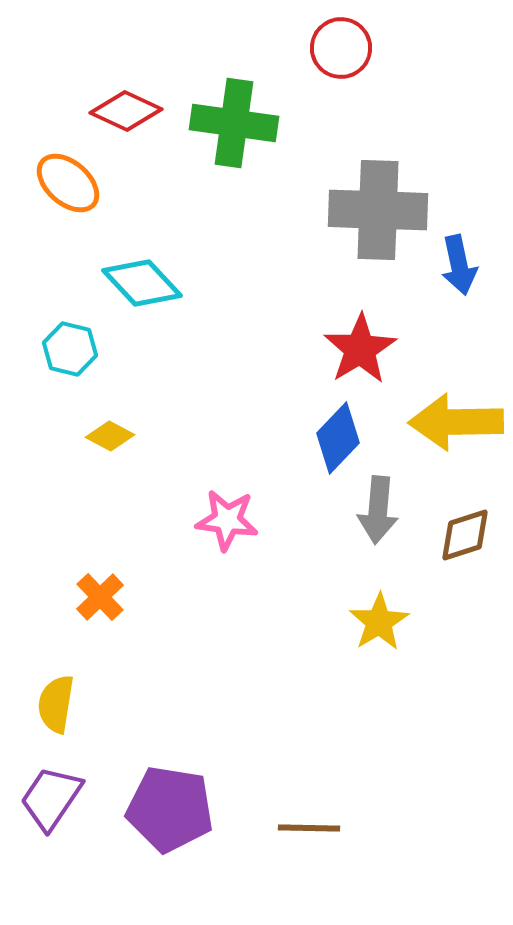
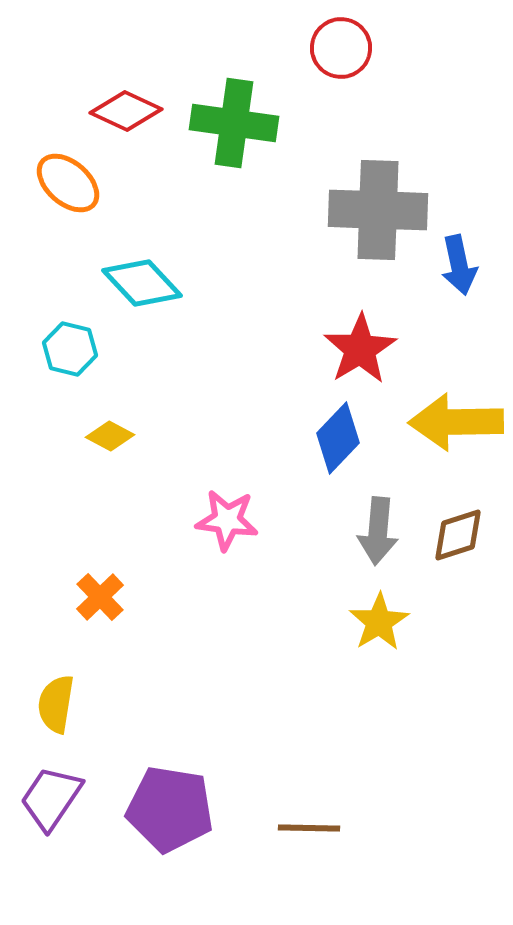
gray arrow: moved 21 px down
brown diamond: moved 7 px left
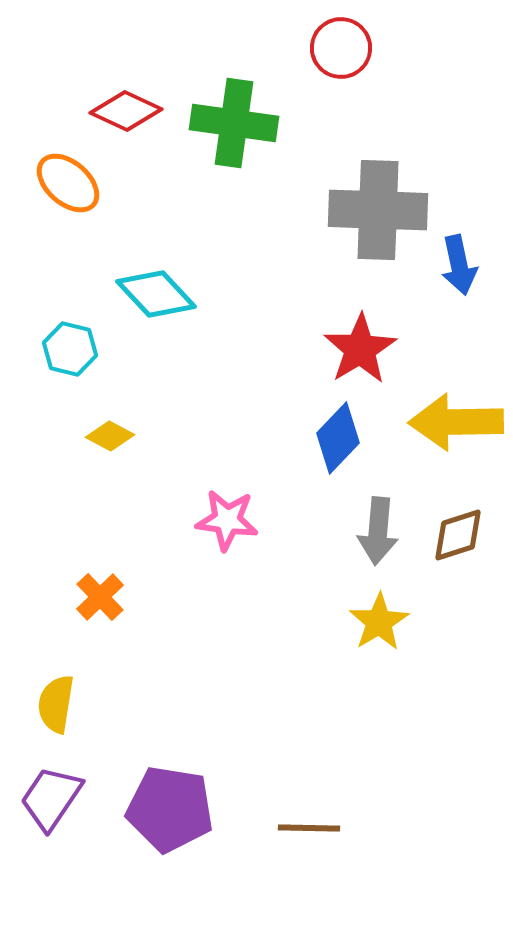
cyan diamond: moved 14 px right, 11 px down
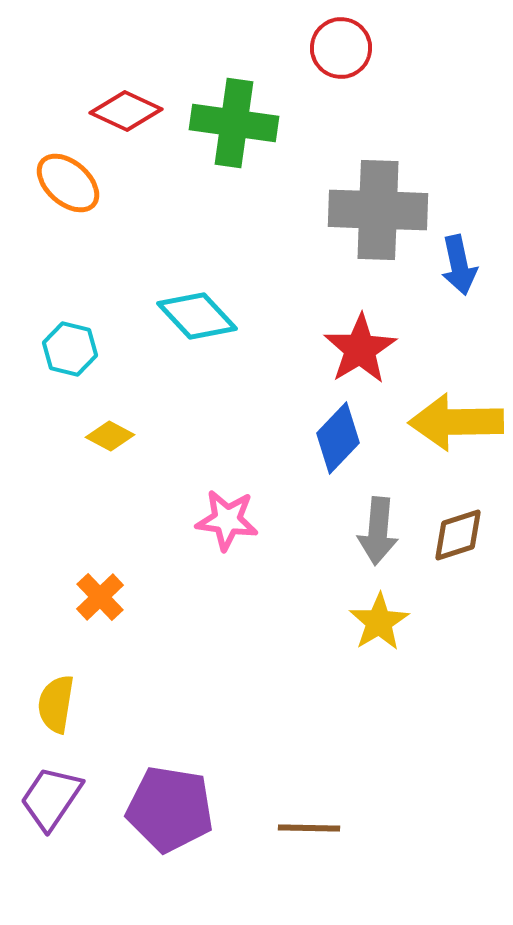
cyan diamond: moved 41 px right, 22 px down
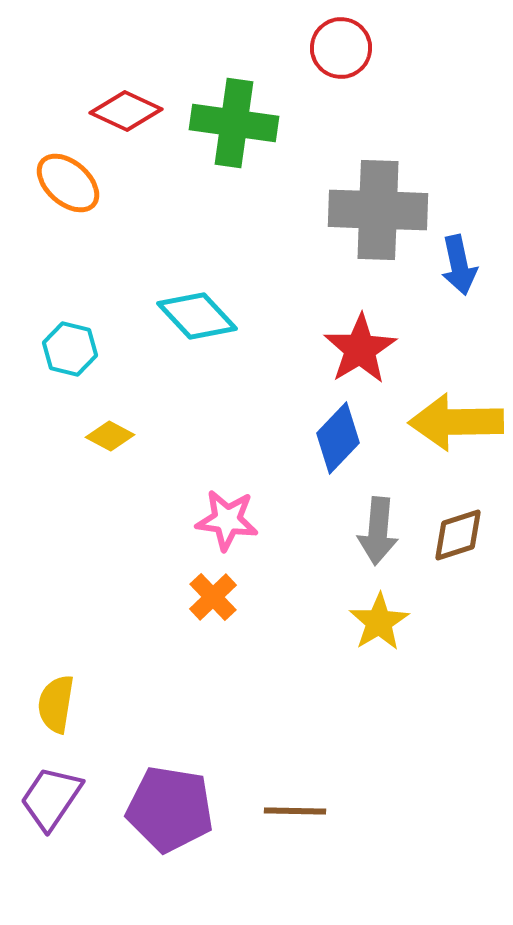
orange cross: moved 113 px right
brown line: moved 14 px left, 17 px up
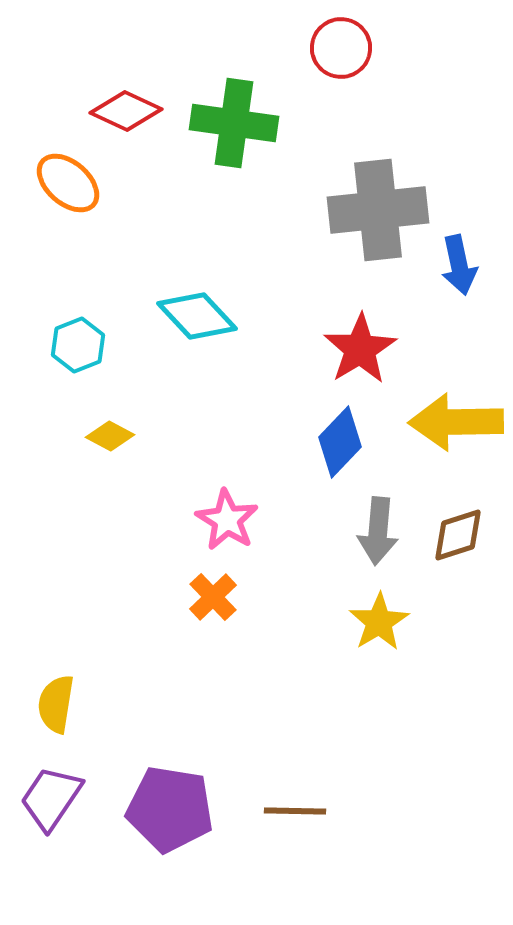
gray cross: rotated 8 degrees counterclockwise
cyan hexagon: moved 8 px right, 4 px up; rotated 24 degrees clockwise
blue diamond: moved 2 px right, 4 px down
pink star: rotated 24 degrees clockwise
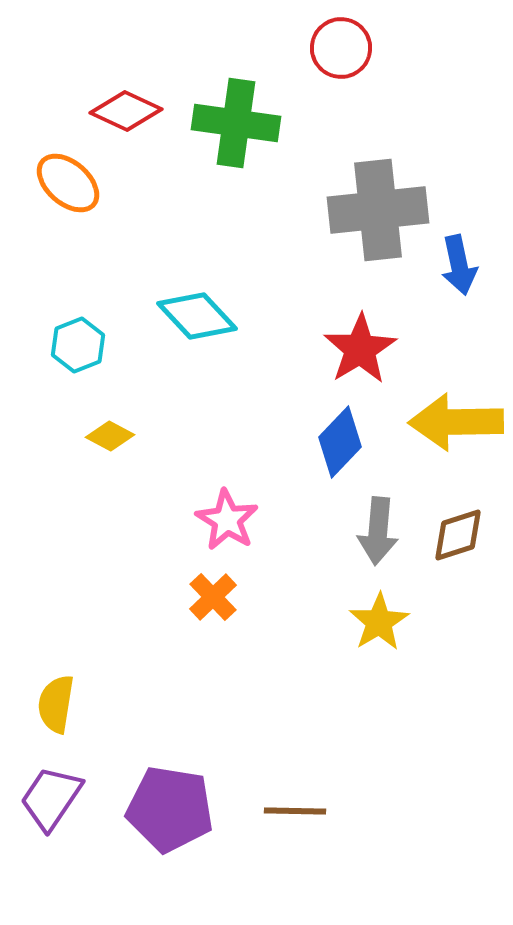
green cross: moved 2 px right
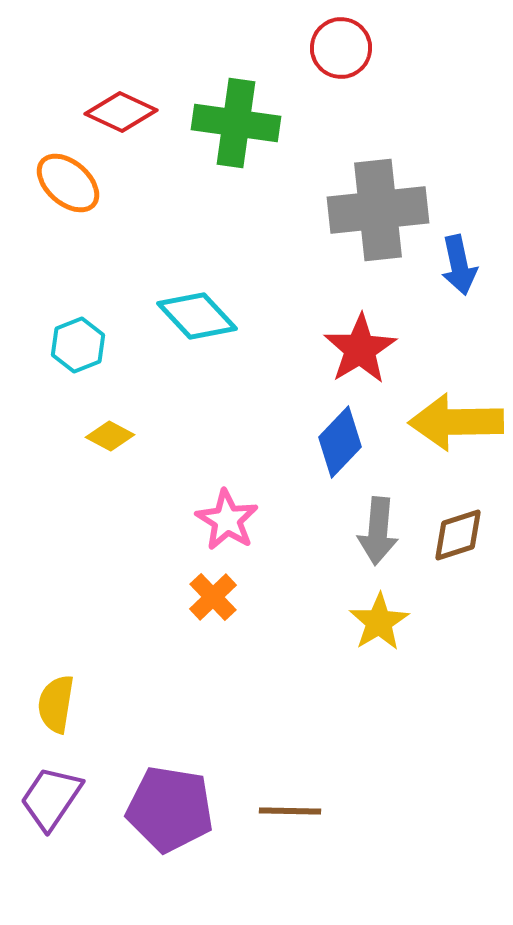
red diamond: moved 5 px left, 1 px down
brown line: moved 5 px left
